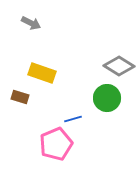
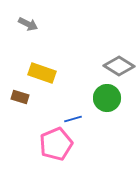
gray arrow: moved 3 px left, 1 px down
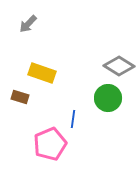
gray arrow: rotated 108 degrees clockwise
green circle: moved 1 px right
blue line: rotated 66 degrees counterclockwise
pink pentagon: moved 6 px left
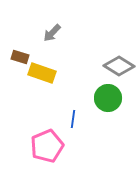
gray arrow: moved 24 px right, 9 px down
brown rectangle: moved 40 px up
pink pentagon: moved 3 px left, 2 px down
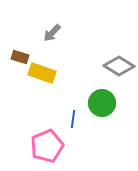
green circle: moved 6 px left, 5 px down
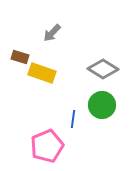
gray diamond: moved 16 px left, 3 px down
green circle: moved 2 px down
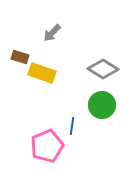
blue line: moved 1 px left, 7 px down
